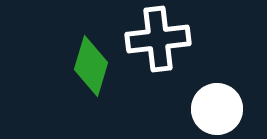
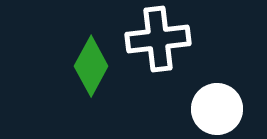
green diamond: rotated 12 degrees clockwise
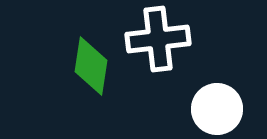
green diamond: rotated 20 degrees counterclockwise
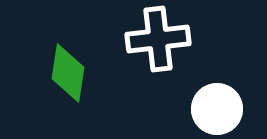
green diamond: moved 23 px left, 7 px down
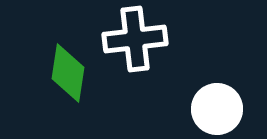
white cross: moved 23 px left
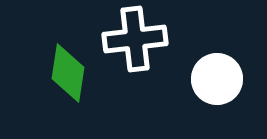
white circle: moved 30 px up
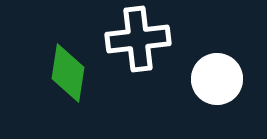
white cross: moved 3 px right
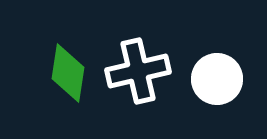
white cross: moved 32 px down; rotated 6 degrees counterclockwise
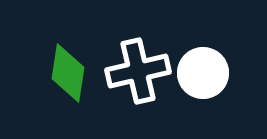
white circle: moved 14 px left, 6 px up
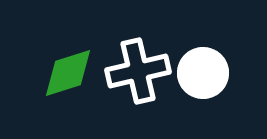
green diamond: rotated 64 degrees clockwise
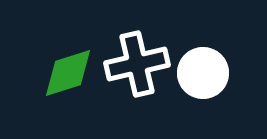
white cross: moved 1 px left, 7 px up
